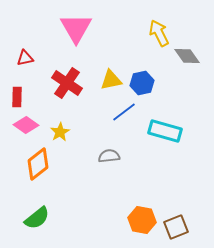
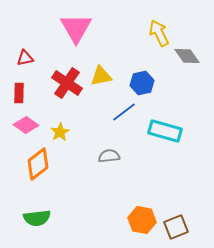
yellow triangle: moved 10 px left, 4 px up
red rectangle: moved 2 px right, 4 px up
green semicircle: rotated 32 degrees clockwise
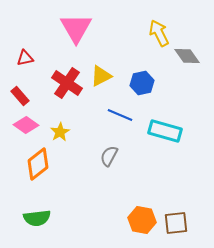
yellow triangle: rotated 15 degrees counterclockwise
red rectangle: moved 1 px right, 3 px down; rotated 42 degrees counterclockwise
blue line: moved 4 px left, 3 px down; rotated 60 degrees clockwise
gray semicircle: rotated 55 degrees counterclockwise
brown square: moved 4 px up; rotated 15 degrees clockwise
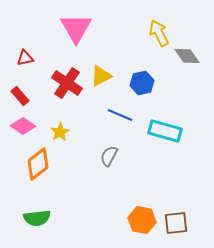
pink diamond: moved 3 px left, 1 px down
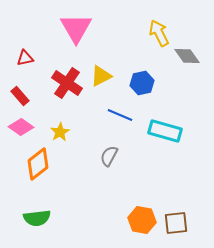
pink diamond: moved 2 px left, 1 px down
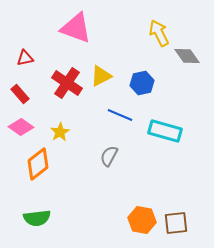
pink triangle: rotated 40 degrees counterclockwise
red rectangle: moved 2 px up
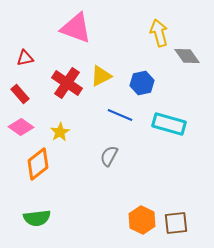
yellow arrow: rotated 12 degrees clockwise
cyan rectangle: moved 4 px right, 7 px up
orange hexagon: rotated 16 degrees clockwise
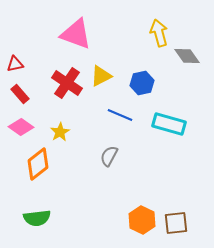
pink triangle: moved 6 px down
red triangle: moved 10 px left, 6 px down
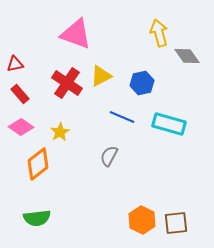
blue line: moved 2 px right, 2 px down
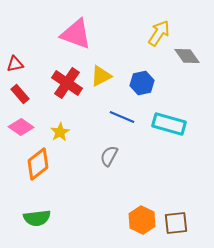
yellow arrow: rotated 48 degrees clockwise
